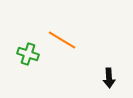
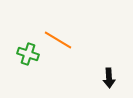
orange line: moved 4 px left
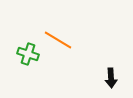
black arrow: moved 2 px right
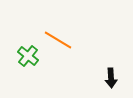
green cross: moved 2 px down; rotated 20 degrees clockwise
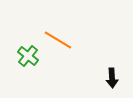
black arrow: moved 1 px right
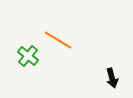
black arrow: rotated 12 degrees counterclockwise
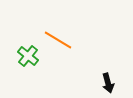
black arrow: moved 4 px left, 5 px down
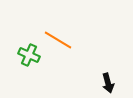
green cross: moved 1 px right, 1 px up; rotated 15 degrees counterclockwise
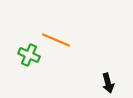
orange line: moved 2 px left; rotated 8 degrees counterclockwise
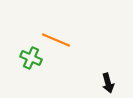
green cross: moved 2 px right, 3 px down
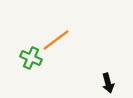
orange line: rotated 60 degrees counterclockwise
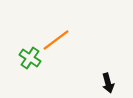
green cross: moved 1 px left; rotated 10 degrees clockwise
